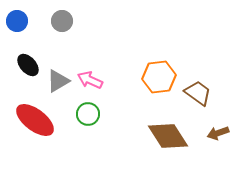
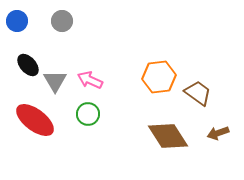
gray triangle: moved 3 px left; rotated 30 degrees counterclockwise
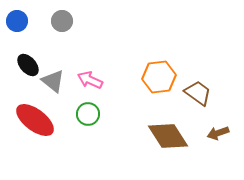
gray triangle: moved 2 px left; rotated 20 degrees counterclockwise
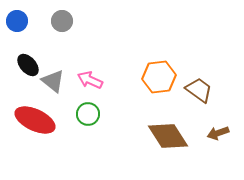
brown trapezoid: moved 1 px right, 3 px up
red ellipse: rotated 12 degrees counterclockwise
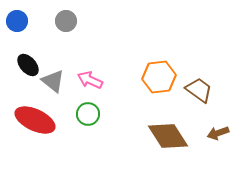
gray circle: moved 4 px right
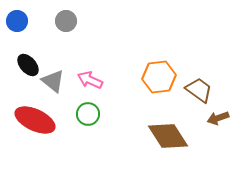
brown arrow: moved 15 px up
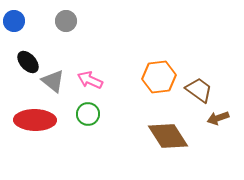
blue circle: moved 3 px left
black ellipse: moved 3 px up
red ellipse: rotated 24 degrees counterclockwise
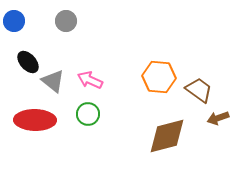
orange hexagon: rotated 12 degrees clockwise
brown diamond: moved 1 px left; rotated 72 degrees counterclockwise
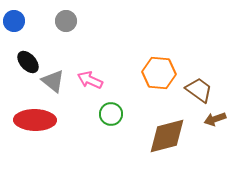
orange hexagon: moved 4 px up
green circle: moved 23 px right
brown arrow: moved 3 px left, 1 px down
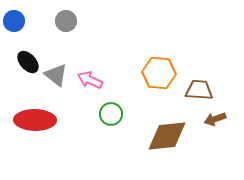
gray triangle: moved 3 px right, 6 px up
brown trapezoid: rotated 32 degrees counterclockwise
brown diamond: rotated 9 degrees clockwise
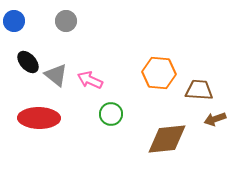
red ellipse: moved 4 px right, 2 px up
brown diamond: moved 3 px down
